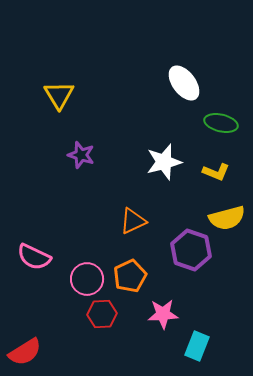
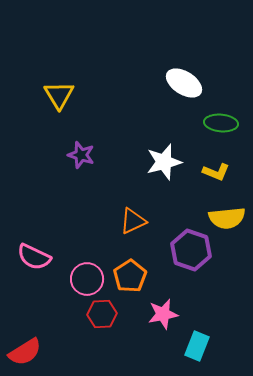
white ellipse: rotated 21 degrees counterclockwise
green ellipse: rotated 8 degrees counterclockwise
yellow semicircle: rotated 9 degrees clockwise
orange pentagon: rotated 8 degrees counterclockwise
pink star: rotated 8 degrees counterclockwise
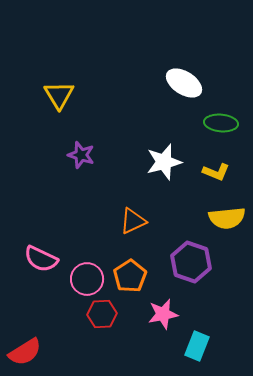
purple hexagon: moved 12 px down
pink semicircle: moved 7 px right, 2 px down
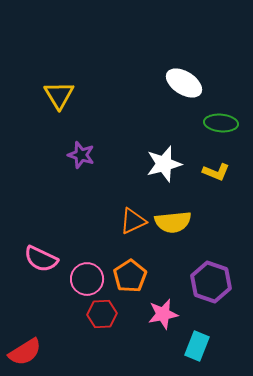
white star: moved 2 px down
yellow semicircle: moved 54 px left, 4 px down
purple hexagon: moved 20 px right, 20 px down
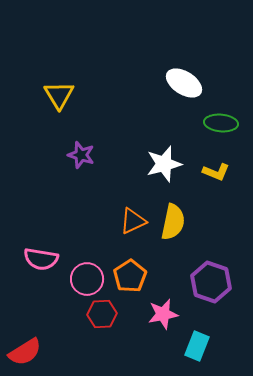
yellow semicircle: rotated 72 degrees counterclockwise
pink semicircle: rotated 16 degrees counterclockwise
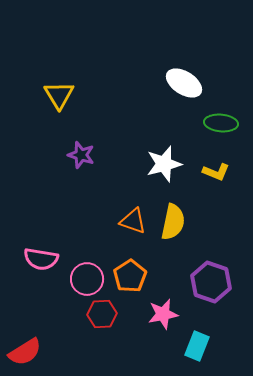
orange triangle: rotated 44 degrees clockwise
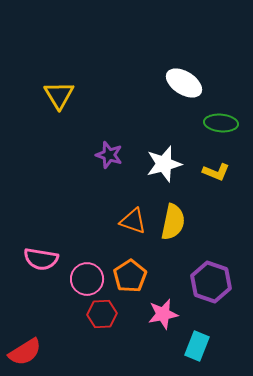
purple star: moved 28 px right
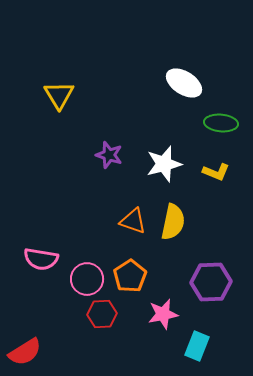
purple hexagon: rotated 21 degrees counterclockwise
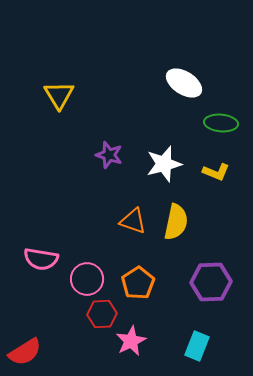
yellow semicircle: moved 3 px right
orange pentagon: moved 8 px right, 7 px down
pink star: moved 32 px left, 27 px down; rotated 16 degrees counterclockwise
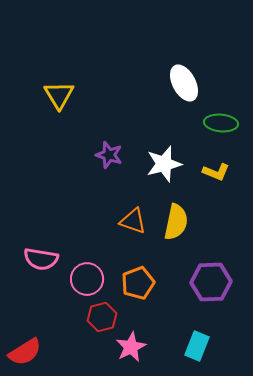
white ellipse: rotated 30 degrees clockwise
orange pentagon: rotated 12 degrees clockwise
red hexagon: moved 3 px down; rotated 12 degrees counterclockwise
pink star: moved 6 px down
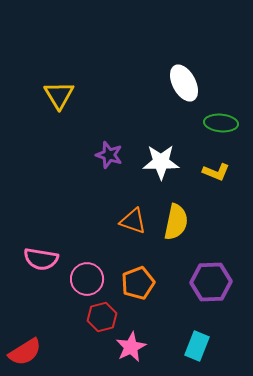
white star: moved 3 px left, 2 px up; rotated 15 degrees clockwise
